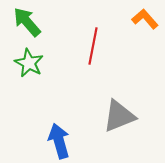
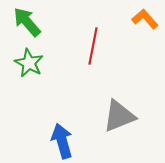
blue arrow: moved 3 px right
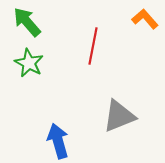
blue arrow: moved 4 px left
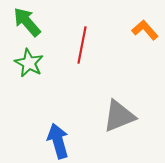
orange L-shape: moved 11 px down
red line: moved 11 px left, 1 px up
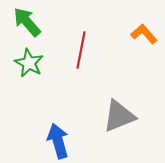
orange L-shape: moved 1 px left, 4 px down
red line: moved 1 px left, 5 px down
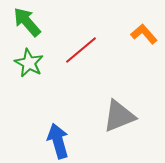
red line: rotated 39 degrees clockwise
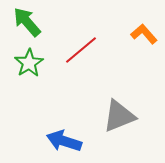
green star: rotated 12 degrees clockwise
blue arrow: moved 6 px right; rotated 56 degrees counterclockwise
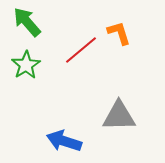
orange L-shape: moved 25 px left, 1 px up; rotated 24 degrees clockwise
green star: moved 3 px left, 2 px down
gray triangle: rotated 21 degrees clockwise
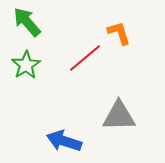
red line: moved 4 px right, 8 px down
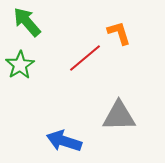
green star: moved 6 px left
